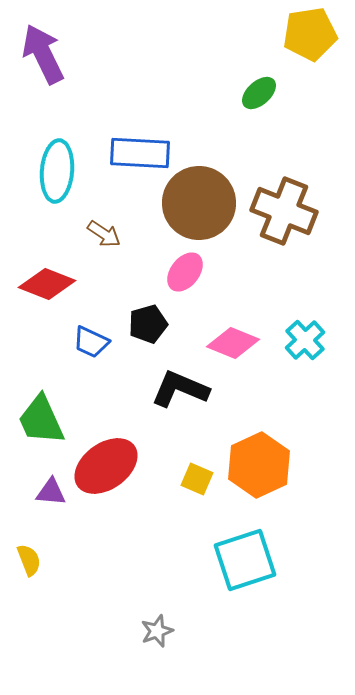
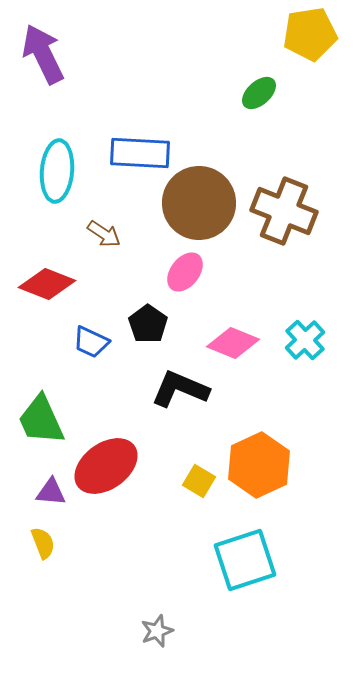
black pentagon: rotated 21 degrees counterclockwise
yellow square: moved 2 px right, 2 px down; rotated 8 degrees clockwise
yellow semicircle: moved 14 px right, 17 px up
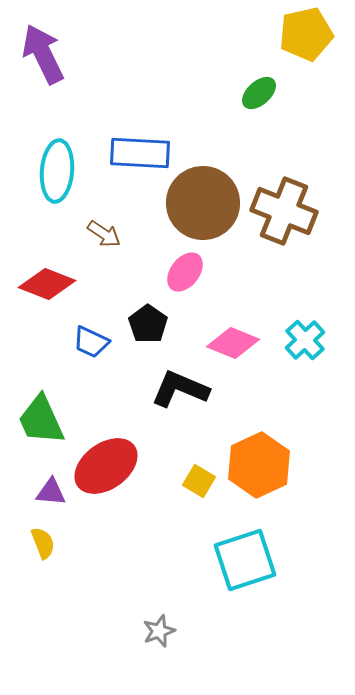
yellow pentagon: moved 4 px left; rotated 4 degrees counterclockwise
brown circle: moved 4 px right
gray star: moved 2 px right
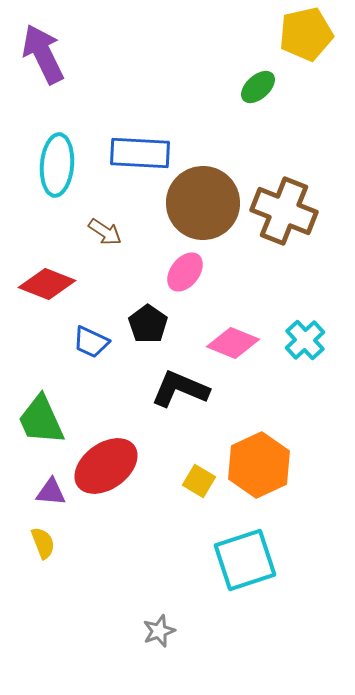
green ellipse: moved 1 px left, 6 px up
cyan ellipse: moved 6 px up
brown arrow: moved 1 px right, 2 px up
